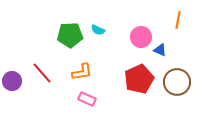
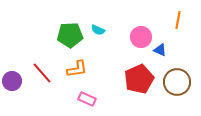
orange L-shape: moved 5 px left, 3 px up
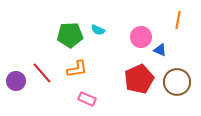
purple circle: moved 4 px right
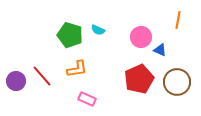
green pentagon: rotated 20 degrees clockwise
red line: moved 3 px down
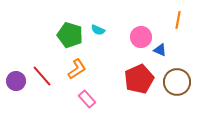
orange L-shape: rotated 25 degrees counterclockwise
pink rectangle: rotated 24 degrees clockwise
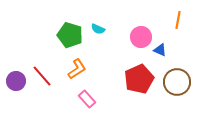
cyan semicircle: moved 1 px up
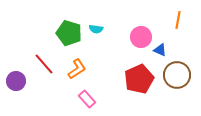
cyan semicircle: moved 2 px left; rotated 16 degrees counterclockwise
green pentagon: moved 1 px left, 2 px up
red line: moved 2 px right, 12 px up
brown circle: moved 7 px up
